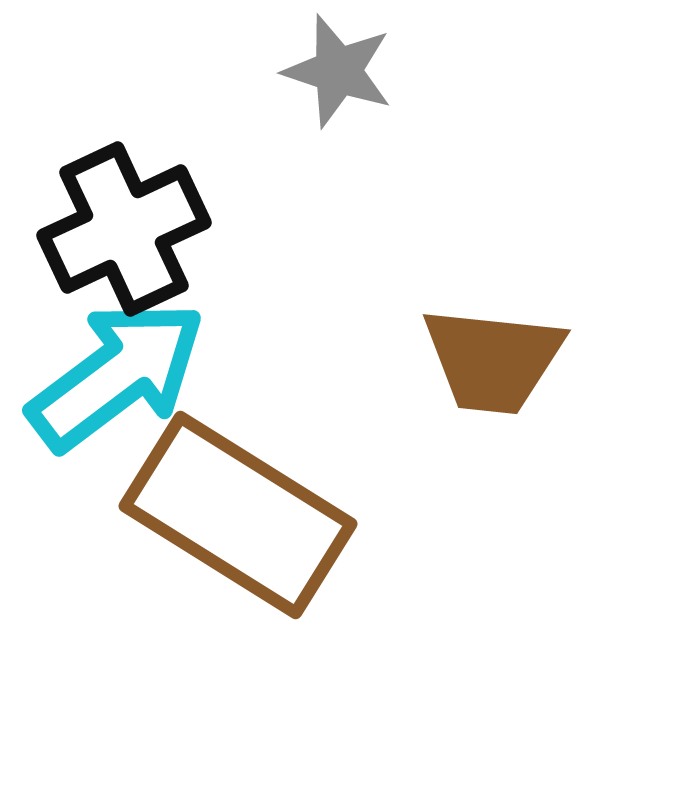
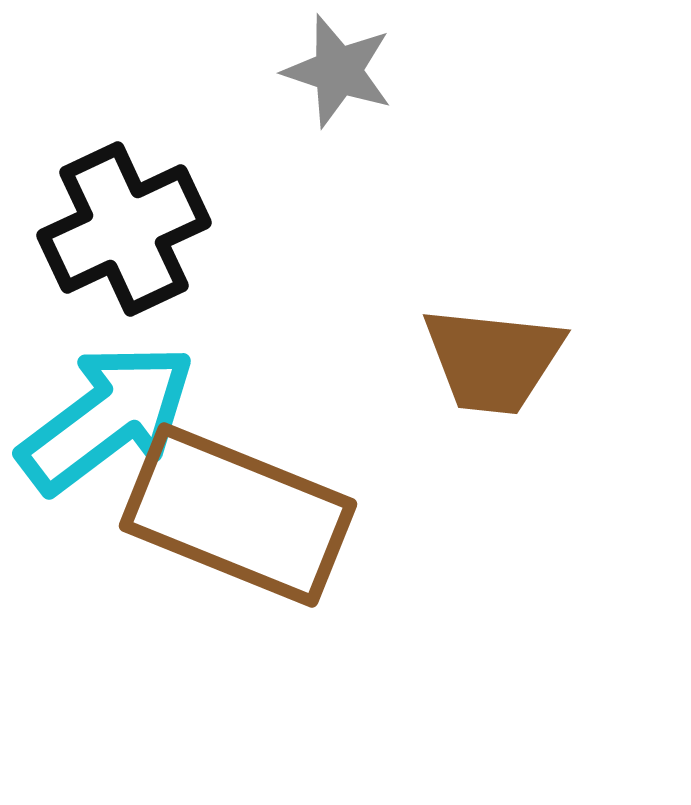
cyan arrow: moved 10 px left, 43 px down
brown rectangle: rotated 10 degrees counterclockwise
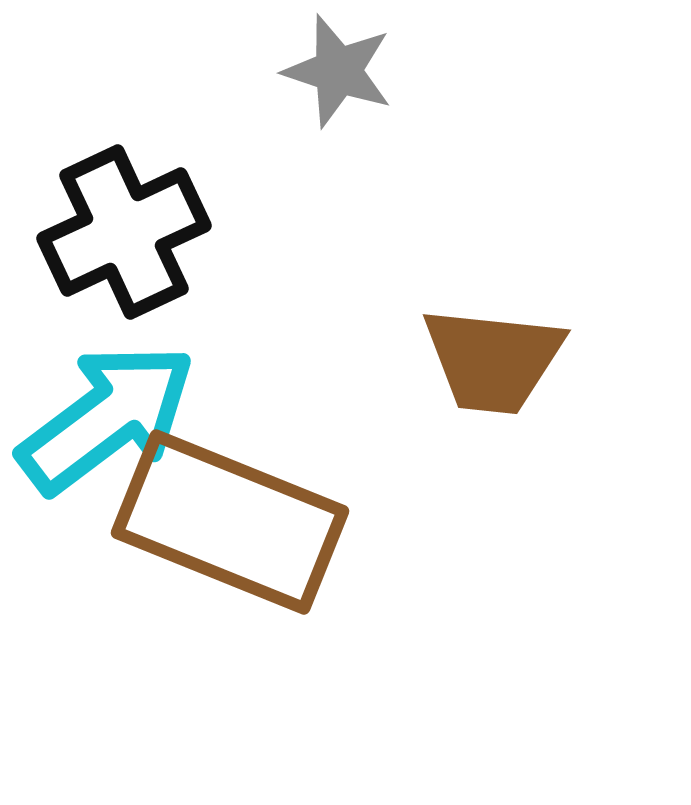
black cross: moved 3 px down
brown rectangle: moved 8 px left, 7 px down
